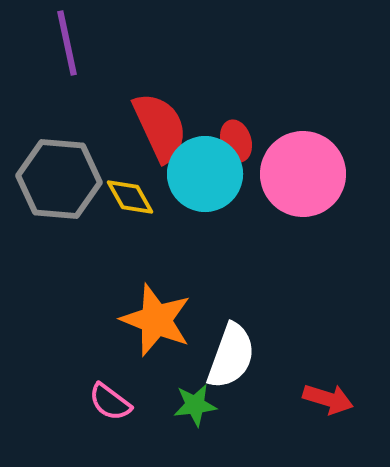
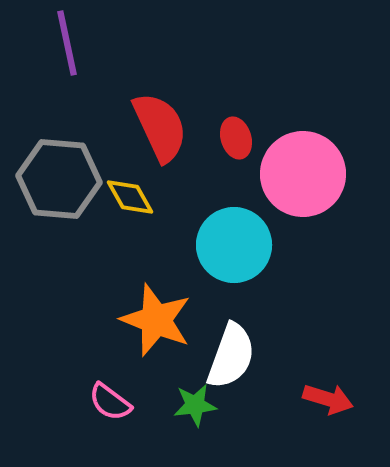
red ellipse: moved 3 px up
cyan circle: moved 29 px right, 71 px down
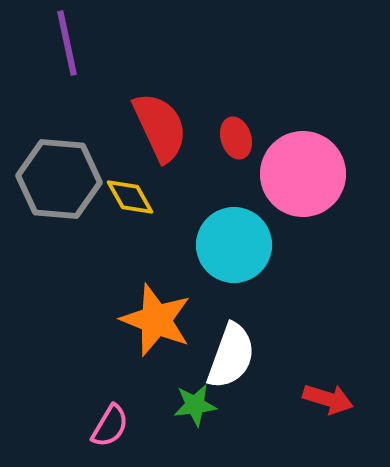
pink semicircle: moved 24 px down; rotated 96 degrees counterclockwise
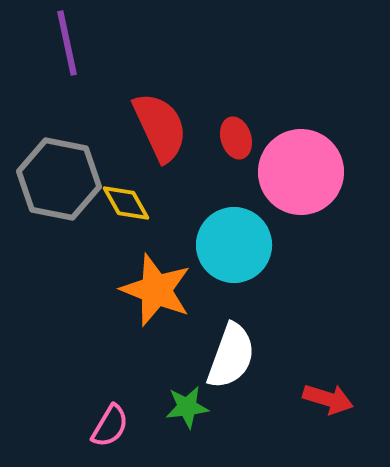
pink circle: moved 2 px left, 2 px up
gray hexagon: rotated 6 degrees clockwise
yellow diamond: moved 4 px left, 6 px down
orange star: moved 30 px up
green star: moved 8 px left, 2 px down
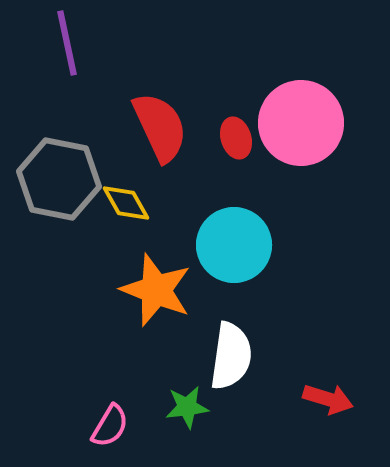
pink circle: moved 49 px up
white semicircle: rotated 12 degrees counterclockwise
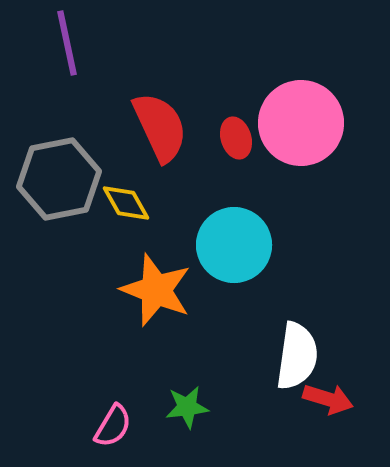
gray hexagon: rotated 22 degrees counterclockwise
white semicircle: moved 66 px right
pink semicircle: moved 3 px right
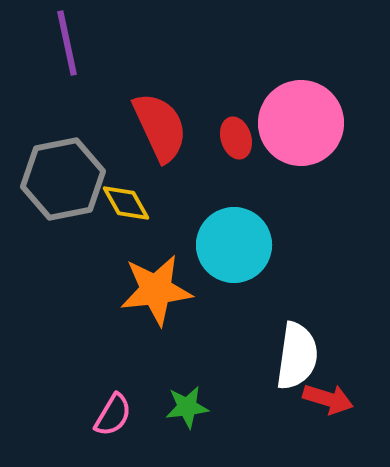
gray hexagon: moved 4 px right
orange star: rotated 28 degrees counterclockwise
pink semicircle: moved 11 px up
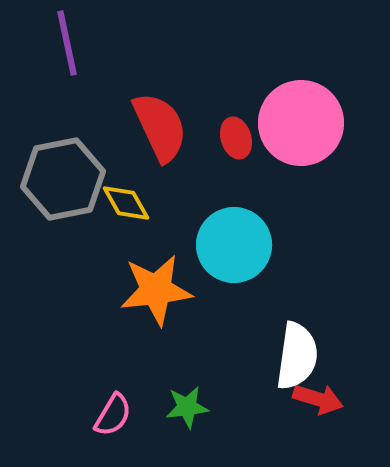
red arrow: moved 10 px left
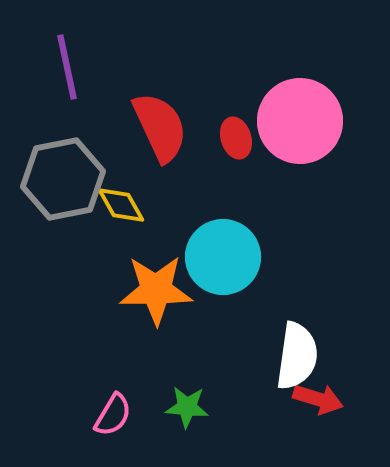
purple line: moved 24 px down
pink circle: moved 1 px left, 2 px up
yellow diamond: moved 5 px left, 2 px down
cyan circle: moved 11 px left, 12 px down
orange star: rotated 6 degrees clockwise
green star: rotated 12 degrees clockwise
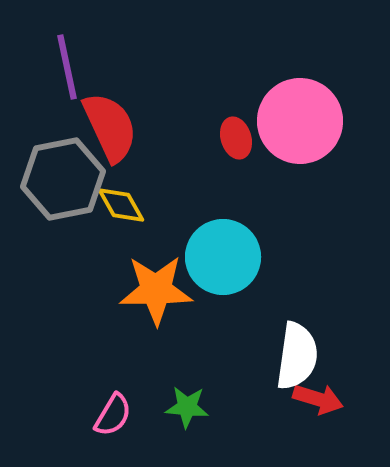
red semicircle: moved 50 px left
